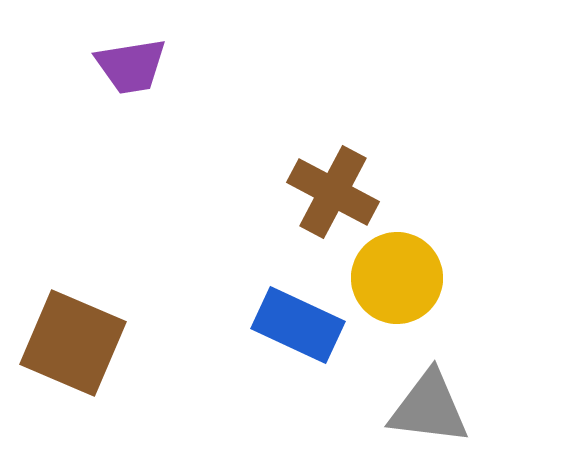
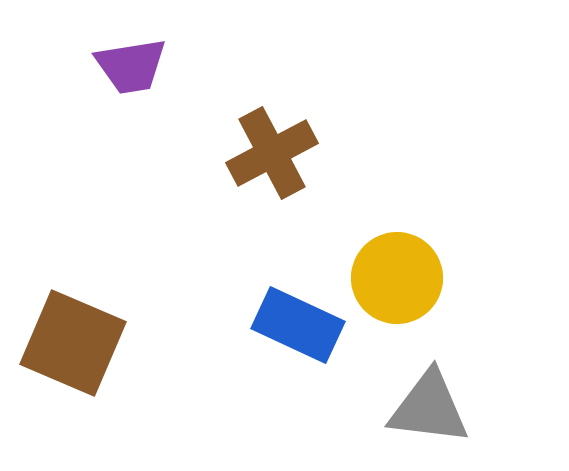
brown cross: moved 61 px left, 39 px up; rotated 34 degrees clockwise
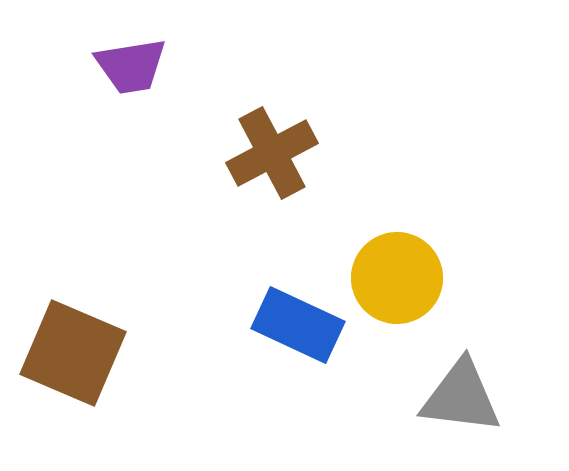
brown square: moved 10 px down
gray triangle: moved 32 px right, 11 px up
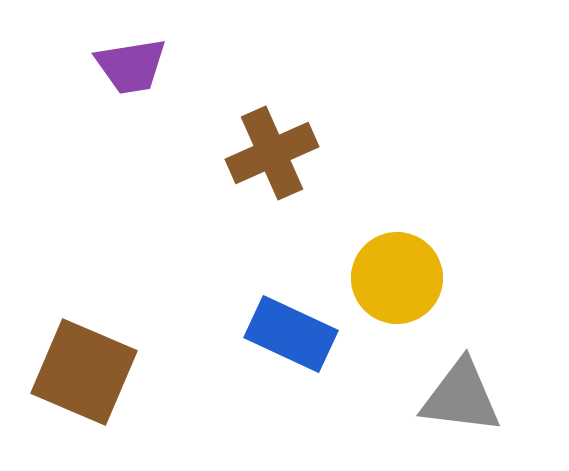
brown cross: rotated 4 degrees clockwise
blue rectangle: moved 7 px left, 9 px down
brown square: moved 11 px right, 19 px down
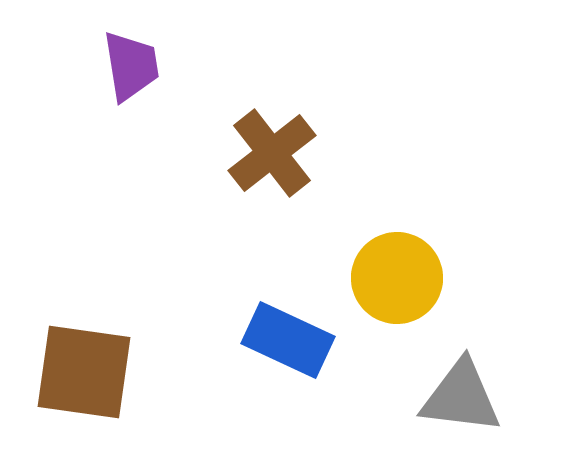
purple trapezoid: rotated 90 degrees counterclockwise
brown cross: rotated 14 degrees counterclockwise
blue rectangle: moved 3 px left, 6 px down
brown square: rotated 15 degrees counterclockwise
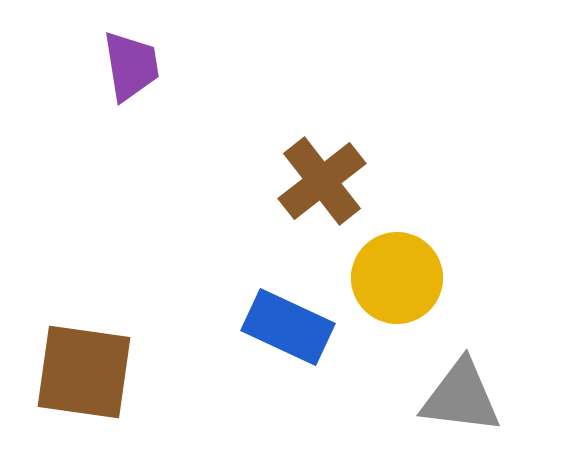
brown cross: moved 50 px right, 28 px down
blue rectangle: moved 13 px up
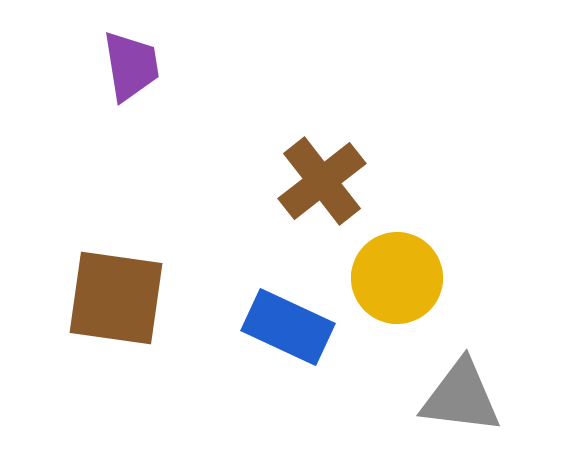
brown square: moved 32 px right, 74 px up
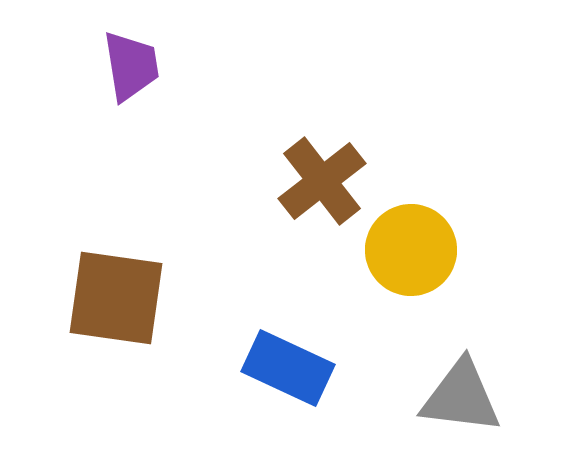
yellow circle: moved 14 px right, 28 px up
blue rectangle: moved 41 px down
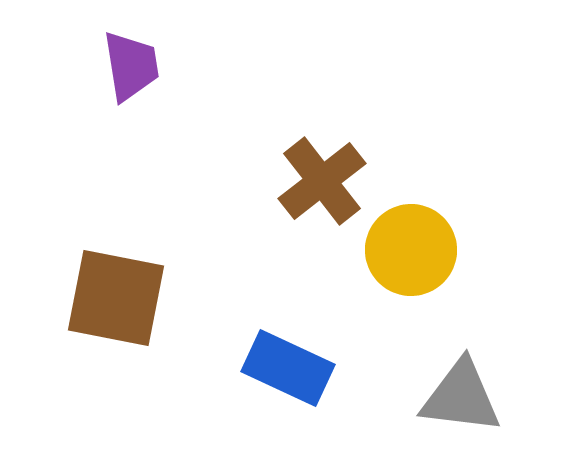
brown square: rotated 3 degrees clockwise
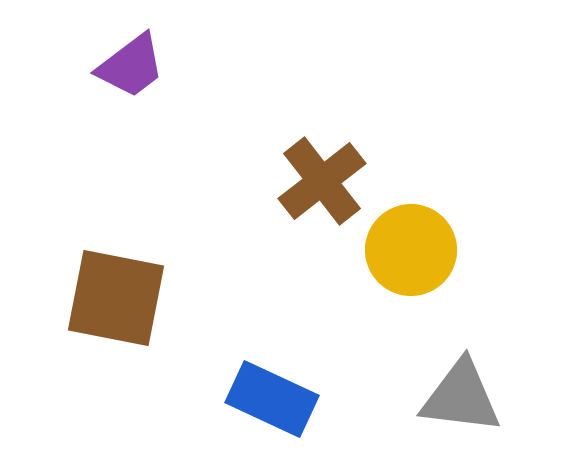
purple trapezoid: rotated 62 degrees clockwise
blue rectangle: moved 16 px left, 31 px down
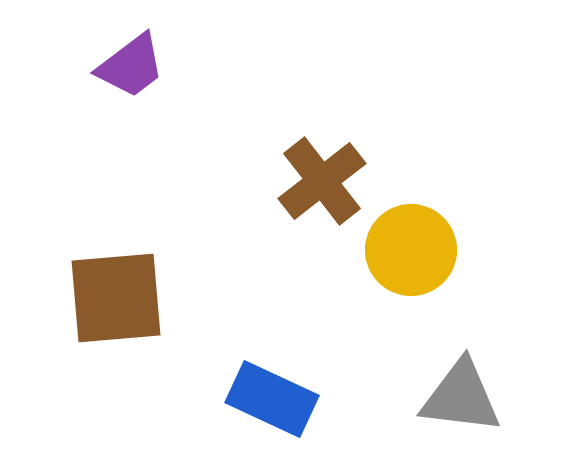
brown square: rotated 16 degrees counterclockwise
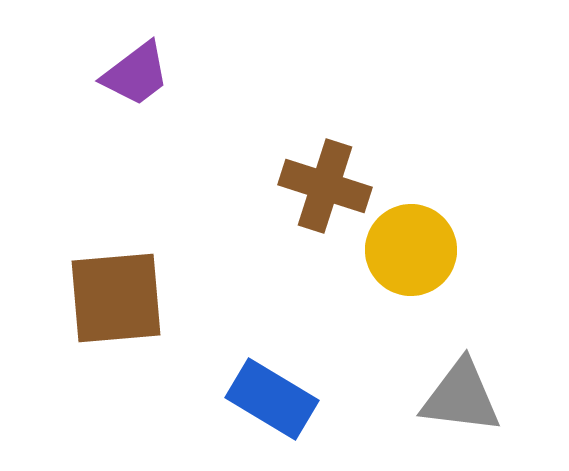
purple trapezoid: moved 5 px right, 8 px down
brown cross: moved 3 px right, 5 px down; rotated 34 degrees counterclockwise
blue rectangle: rotated 6 degrees clockwise
